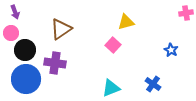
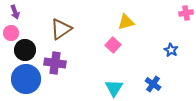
cyan triangle: moved 3 px right; rotated 36 degrees counterclockwise
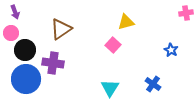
purple cross: moved 2 px left
cyan triangle: moved 4 px left
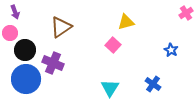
pink cross: rotated 24 degrees counterclockwise
brown triangle: moved 2 px up
pink circle: moved 1 px left
purple cross: rotated 15 degrees clockwise
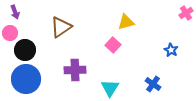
purple cross: moved 22 px right, 7 px down; rotated 25 degrees counterclockwise
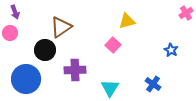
yellow triangle: moved 1 px right, 1 px up
black circle: moved 20 px right
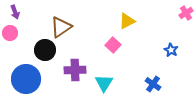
yellow triangle: rotated 12 degrees counterclockwise
cyan triangle: moved 6 px left, 5 px up
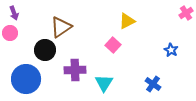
purple arrow: moved 1 px left, 1 px down
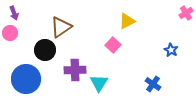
cyan triangle: moved 5 px left
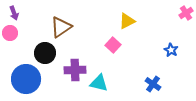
black circle: moved 3 px down
cyan triangle: rotated 48 degrees counterclockwise
